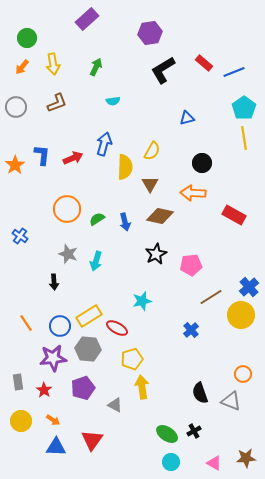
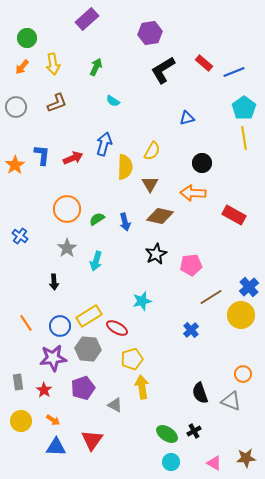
cyan semicircle at (113, 101): rotated 40 degrees clockwise
gray star at (68, 254): moved 1 px left, 6 px up; rotated 18 degrees clockwise
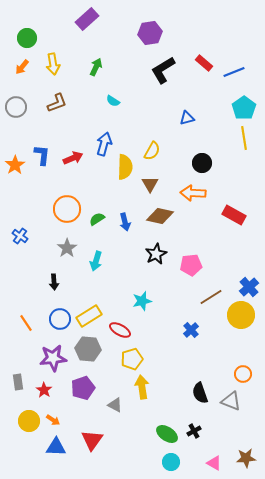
blue circle at (60, 326): moved 7 px up
red ellipse at (117, 328): moved 3 px right, 2 px down
yellow circle at (21, 421): moved 8 px right
